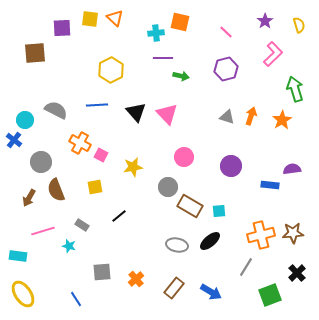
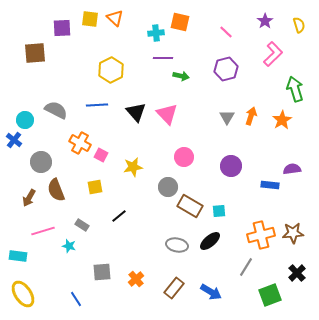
gray triangle at (227, 117): rotated 42 degrees clockwise
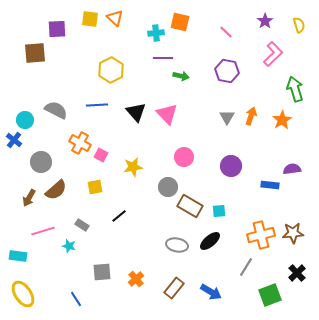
purple square at (62, 28): moved 5 px left, 1 px down
purple hexagon at (226, 69): moved 1 px right, 2 px down; rotated 25 degrees clockwise
brown semicircle at (56, 190): rotated 110 degrees counterclockwise
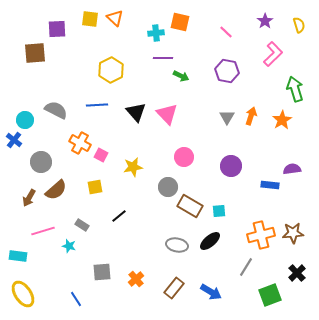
green arrow at (181, 76): rotated 14 degrees clockwise
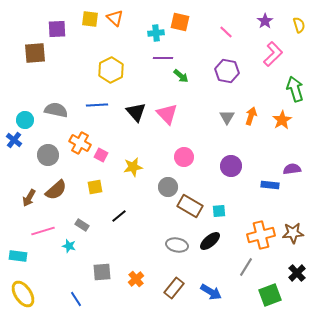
green arrow at (181, 76): rotated 14 degrees clockwise
gray semicircle at (56, 110): rotated 15 degrees counterclockwise
gray circle at (41, 162): moved 7 px right, 7 px up
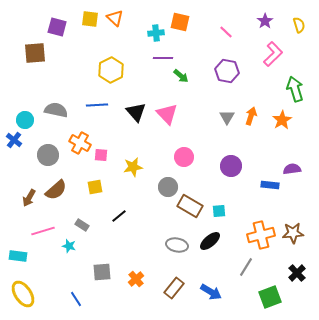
purple square at (57, 29): moved 2 px up; rotated 18 degrees clockwise
pink square at (101, 155): rotated 24 degrees counterclockwise
green square at (270, 295): moved 2 px down
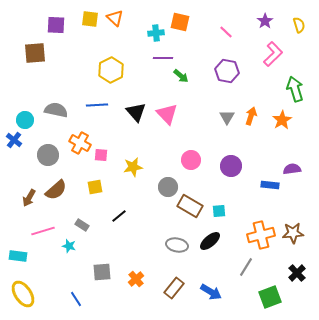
purple square at (57, 27): moved 1 px left, 2 px up; rotated 12 degrees counterclockwise
pink circle at (184, 157): moved 7 px right, 3 px down
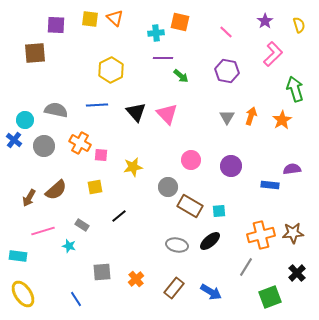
gray circle at (48, 155): moved 4 px left, 9 px up
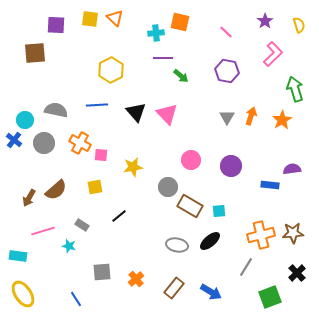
gray circle at (44, 146): moved 3 px up
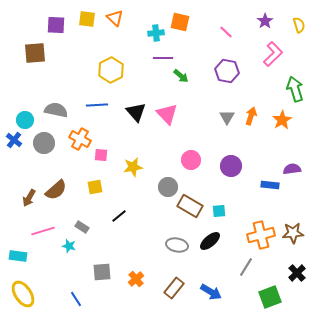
yellow square at (90, 19): moved 3 px left
orange cross at (80, 143): moved 4 px up
gray rectangle at (82, 225): moved 2 px down
